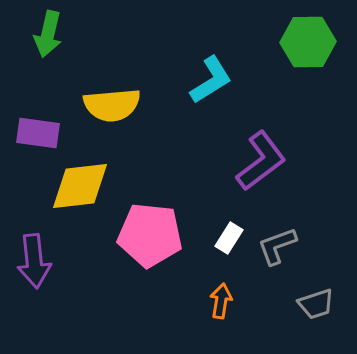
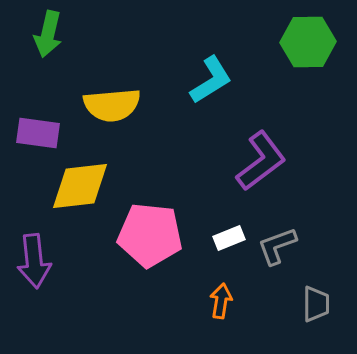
white rectangle: rotated 36 degrees clockwise
gray trapezoid: rotated 72 degrees counterclockwise
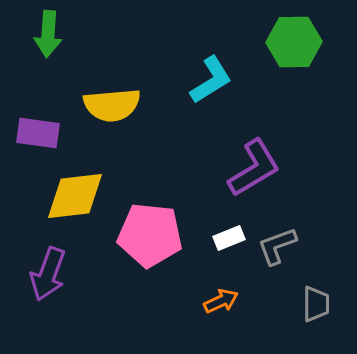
green arrow: rotated 9 degrees counterclockwise
green hexagon: moved 14 px left
purple L-shape: moved 7 px left, 7 px down; rotated 6 degrees clockwise
yellow diamond: moved 5 px left, 10 px down
purple arrow: moved 14 px right, 13 px down; rotated 26 degrees clockwise
orange arrow: rotated 56 degrees clockwise
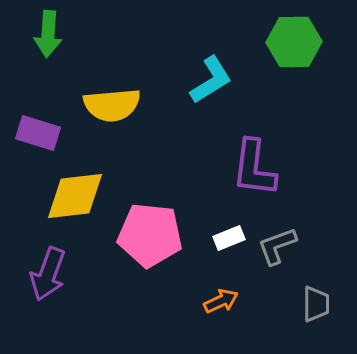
purple rectangle: rotated 9 degrees clockwise
purple L-shape: rotated 128 degrees clockwise
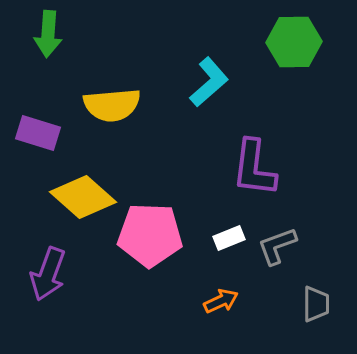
cyan L-shape: moved 2 px left, 2 px down; rotated 9 degrees counterclockwise
yellow diamond: moved 8 px right, 1 px down; rotated 48 degrees clockwise
pink pentagon: rotated 4 degrees counterclockwise
